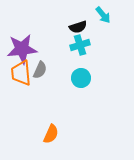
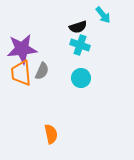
cyan cross: rotated 36 degrees clockwise
gray semicircle: moved 2 px right, 1 px down
orange semicircle: rotated 36 degrees counterclockwise
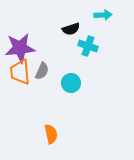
cyan arrow: rotated 54 degrees counterclockwise
black semicircle: moved 7 px left, 2 px down
cyan cross: moved 8 px right, 1 px down
purple star: moved 2 px left, 1 px up
orange trapezoid: moved 1 px left, 1 px up
cyan circle: moved 10 px left, 5 px down
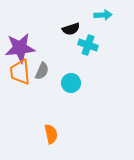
cyan cross: moved 1 px up
